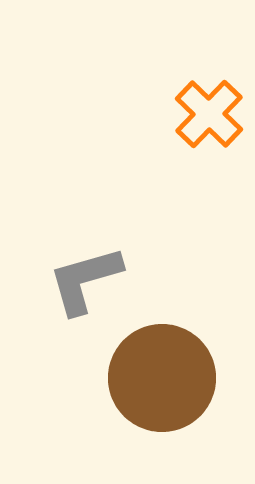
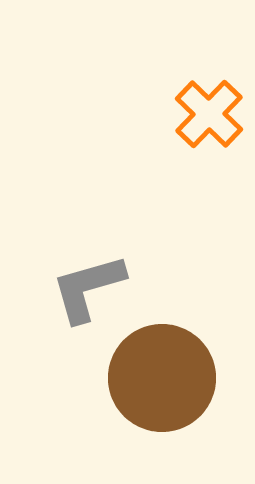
gray L-shape: moved 3 px right, 8 px down
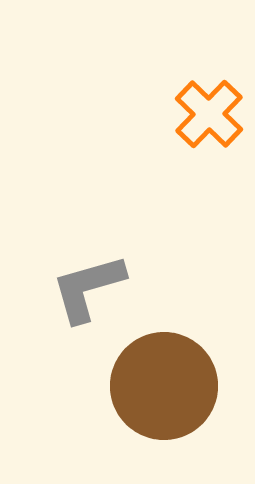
brown circle: moved 2 px right, 8 px down
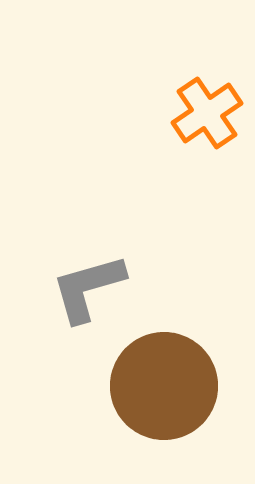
orange cross: moved 2 px left, 1 px up; rotated 12 degrees clockwise
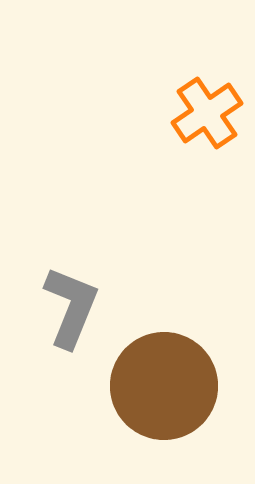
gray L-shape: moved 17 px left, 19 px down; rotated 128 degrees clockwise
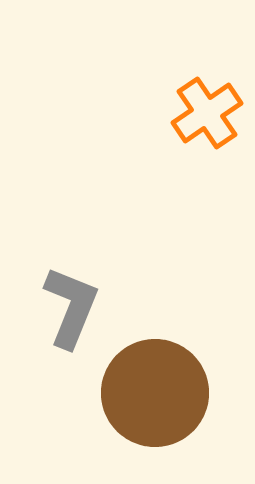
brown circle: moved 9 px left, 7 px down
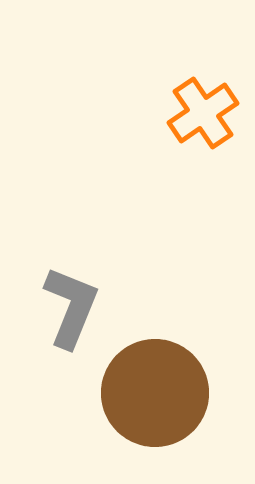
orange cross: moved 4 px left
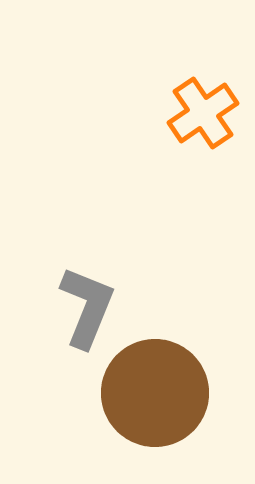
gray L-shape: moved 16 px right
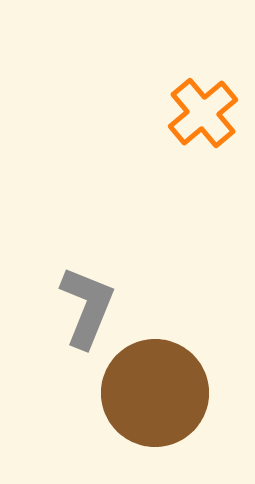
orange cross: rotated 6 degrees counterclockwise
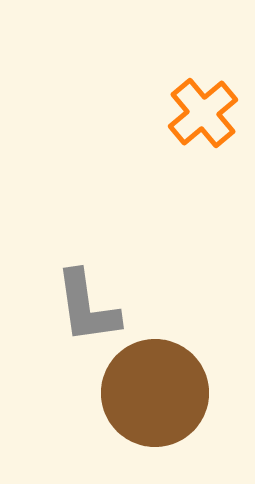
gray L-shape: rotated 150 degrees clockwise
